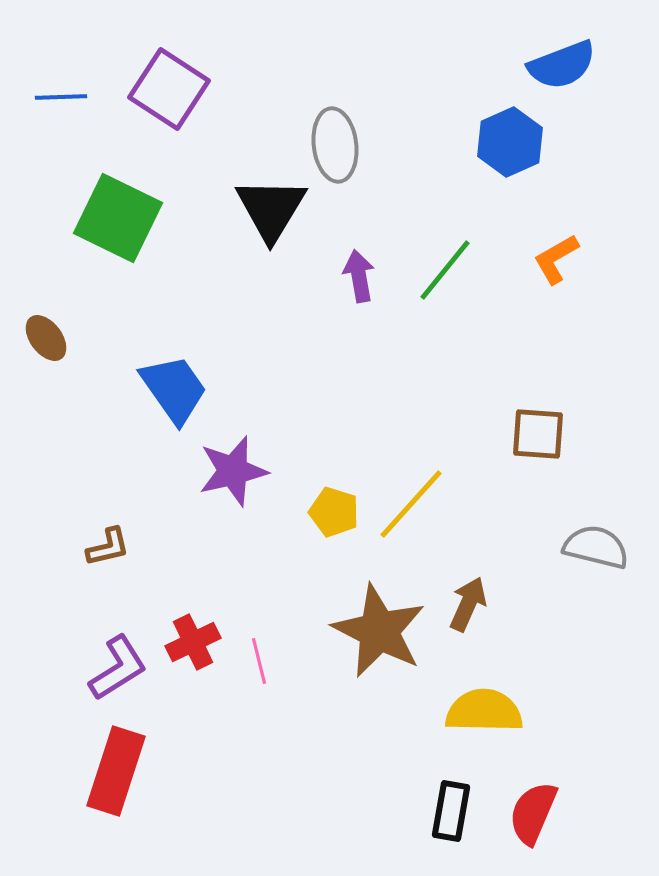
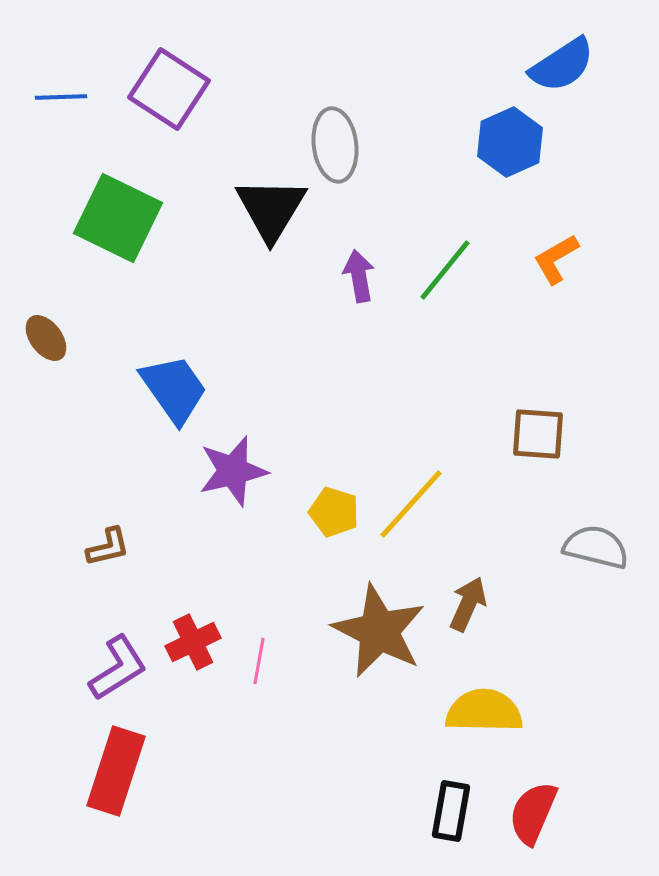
blue semicircle: rotated 12 degrees counterclockwise
pink line: rotated 24 degrees clockwise
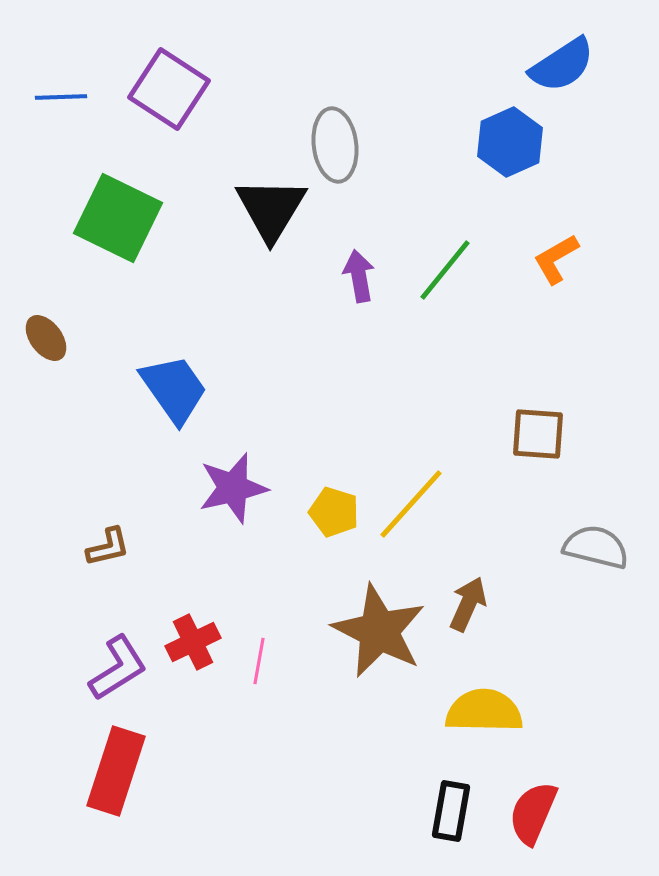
purple star: moved 17 px down
